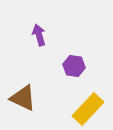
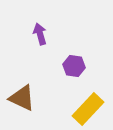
purple arrow: moved 1 px right, 1 px up
brown triangle: moved 1 px left
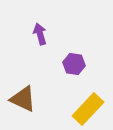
purple hexagon: moved 2 px up
brown triangle: moved 1 px right, 1 px down
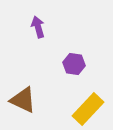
purple arrow: moved 2 px left, 7 px up
brown triangle: moved 1 px down
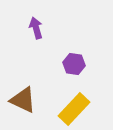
purple arrow: moved 2 px left, 1 px down
yellow rectangle: moved 14 px left
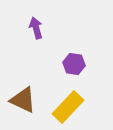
yellow rectangle: moved 6 px left, 2 px up
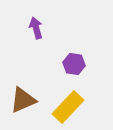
brown triangle: rotated 48 degrees counterclockwise
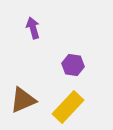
purple arrow: moved 3 px left
purple hexagon: moved 1 px left, 1 px down
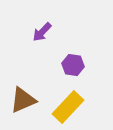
purple arrow: moved 9 px right, 4 px down; rotated 120 degrees counterclockwise
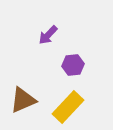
purple arrow: moved 6 px right, 3 px down
purple hexagon: rotated 15 degrees counterclockwise
